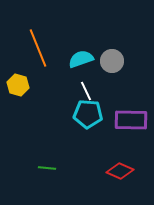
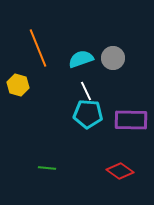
gray circle: moved 1 px right, 3 px up
red diamond: rotated 12 degrees clockwise
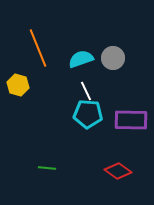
red diamond: moved 2 px left
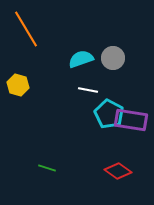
orange line: moved 12 px left, 19 px up; rotated 9 degrees counterclockwise
white line: moved 2 px right, 1 px up; rotated 54 degrees counterclockwise
cyan pentagon: moved 21 px right; rotated 24 degrees clockwise
purple rectangle: rotated 8 degrees clockwise
green line: rotated 12 degrees clockwise
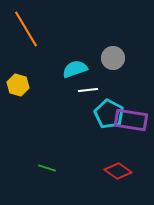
cyan semicircle: moved 6 px left, 10 px down
white line: rotated 18 degrees counterclockwise
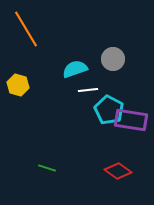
gray circle: moved 1 px down
cyan pentagon: moved 4 px up
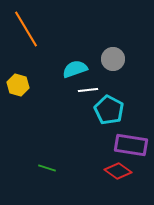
purple rectangle: moved 25 px down
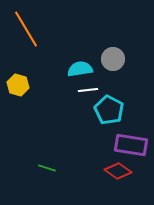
cyan semicircle: moved 5 px right; rotated 10 degrees clockwise
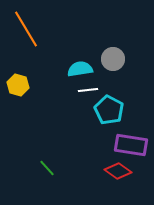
green line: rotated 30 degrees clockwise
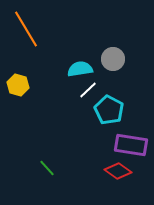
white line: rotated 36 degrees counterclockwise
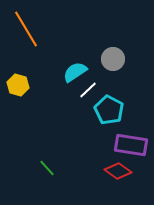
cyan semicircle: moved 5 px left, 3 px down; rotated 25 degrees counterclockwise
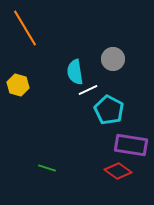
orange line: moved 1 px left, 1 px up
cyan semicircle: rotated 65 degrees counterclockwise
white line: rotated 18 degrees clockwise
green line: rotated 30 degrees counterclockwise
